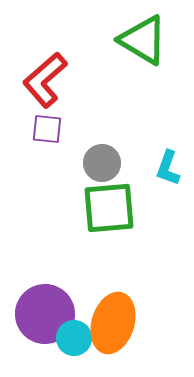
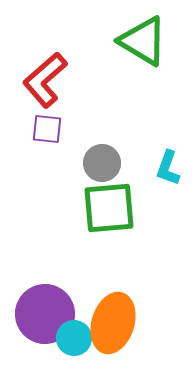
green triangle: moved 1 px down
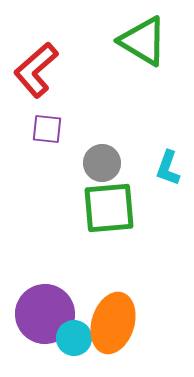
red L-shape: moved 9 px left, 10 px up
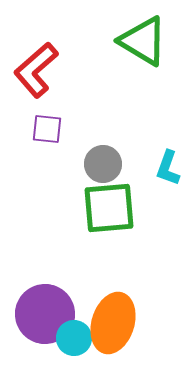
gray circle: moved 1 px right, 1 px down
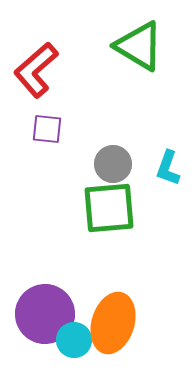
green triangle: moved 4 px left, 5 px down
gray circle: moved 10 px right
cyan circle: moved 2 px down
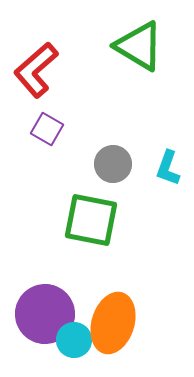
purple square: rotated 24 degrees clockwise
green square: moved 18 px left, 12 px down; rotated 16 degrees clockwise
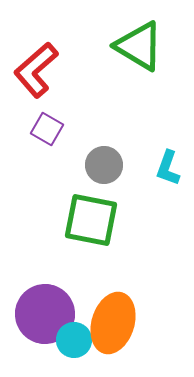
gray circle: moved 9 px left, 1 px down
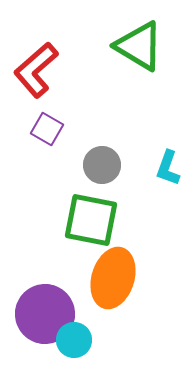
gray circle: moved 2 px left
orange ellipse: moved 45 px up
